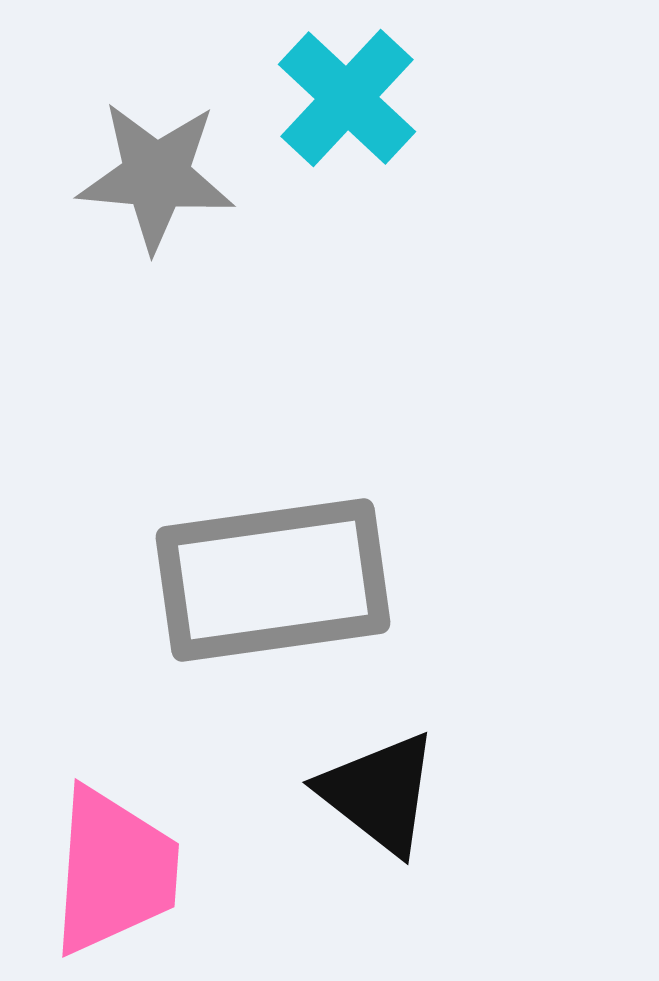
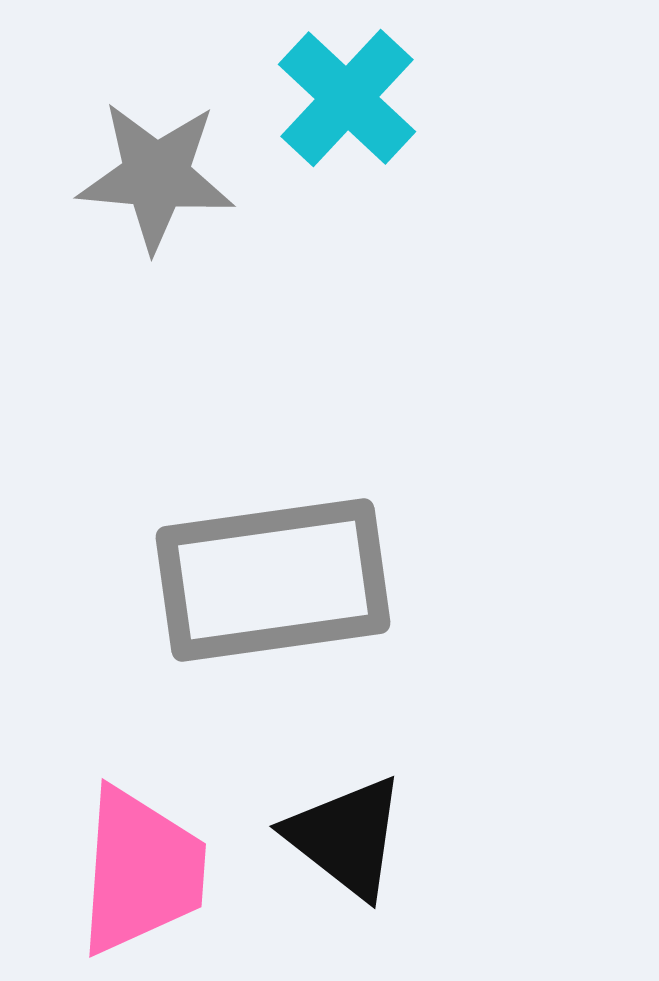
black triangle: moved 33 px left, 44 px down
pink trapezoid: moved 27 px right
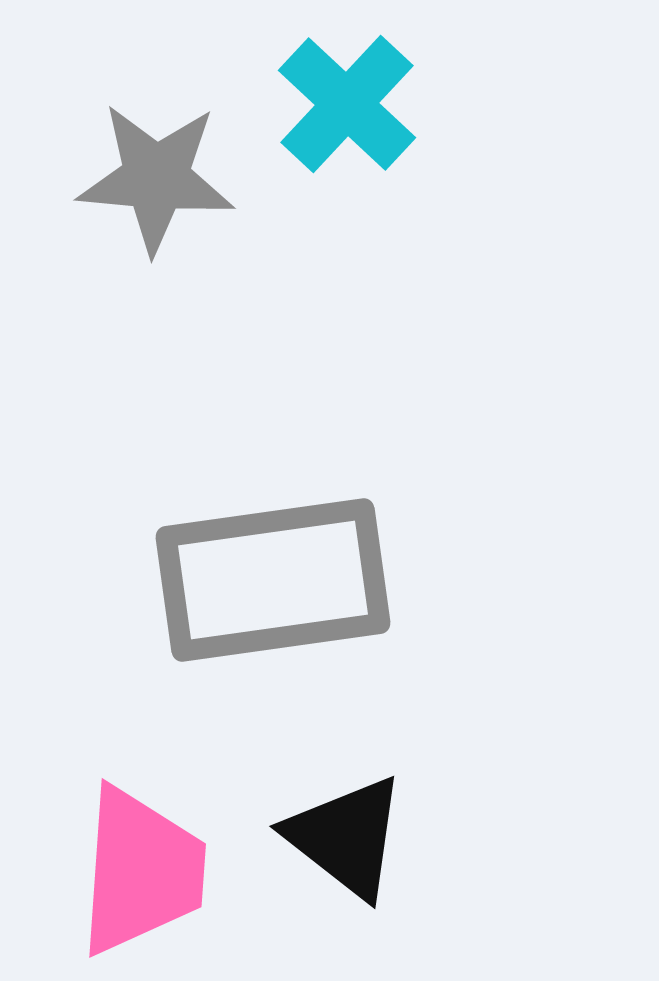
cyan cross: moved 6 px down
gray star: moved 2 px down
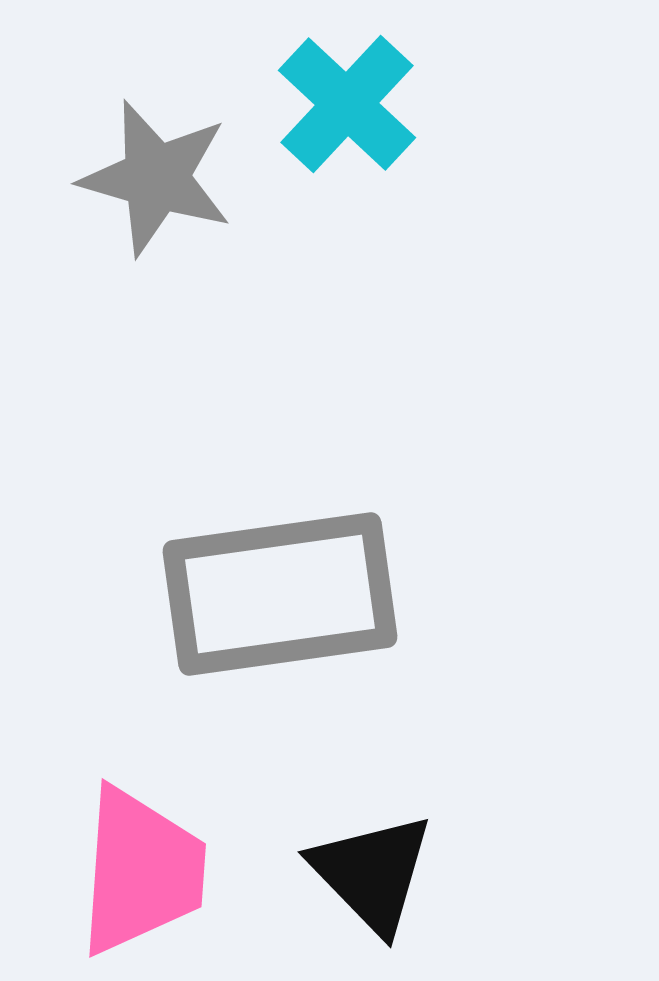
gray star: rotated 11 degrees clockwise
gray rectangle: moved 7 px right, 14 px down
black triangle: moved 26 px right, 36 px down; rotated 8 degrees clockwise
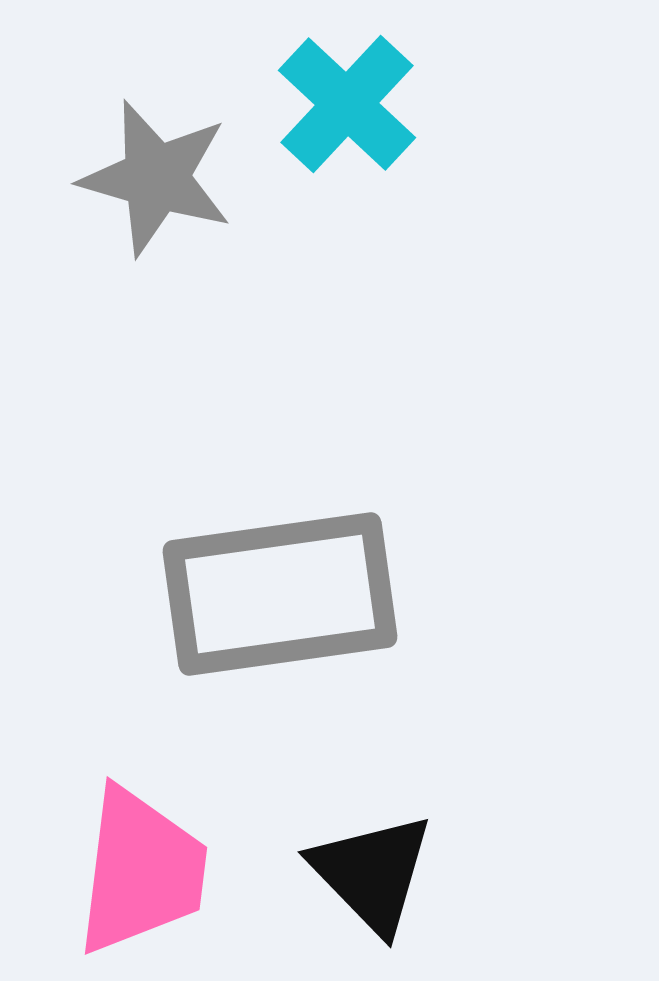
pink trapezoid: rotated 3 degrees clockwise
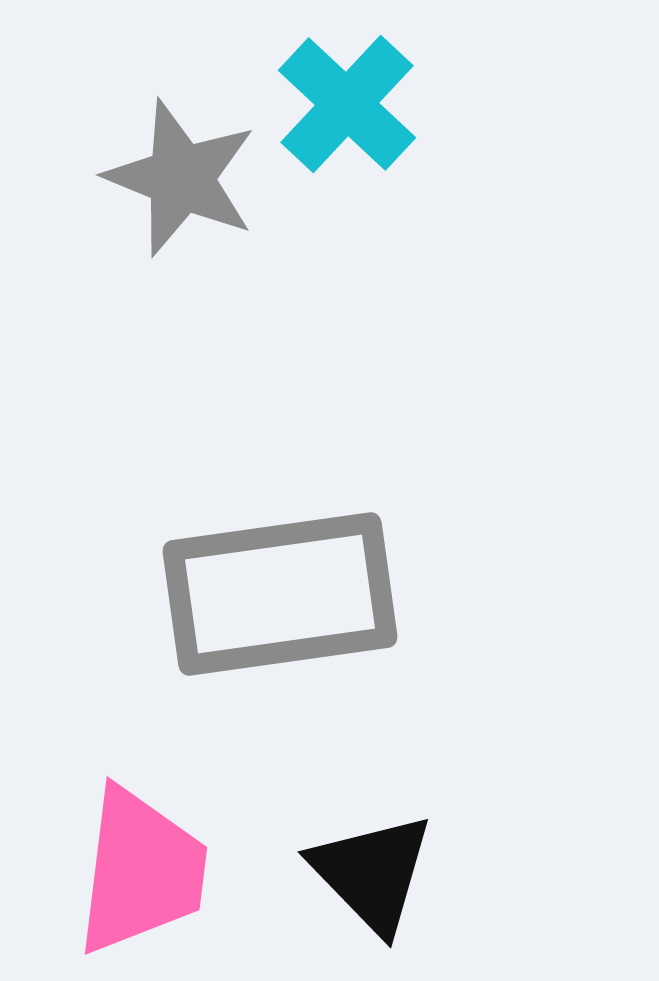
gray star: moved 25 px right; rotated 6 degrees clockwise
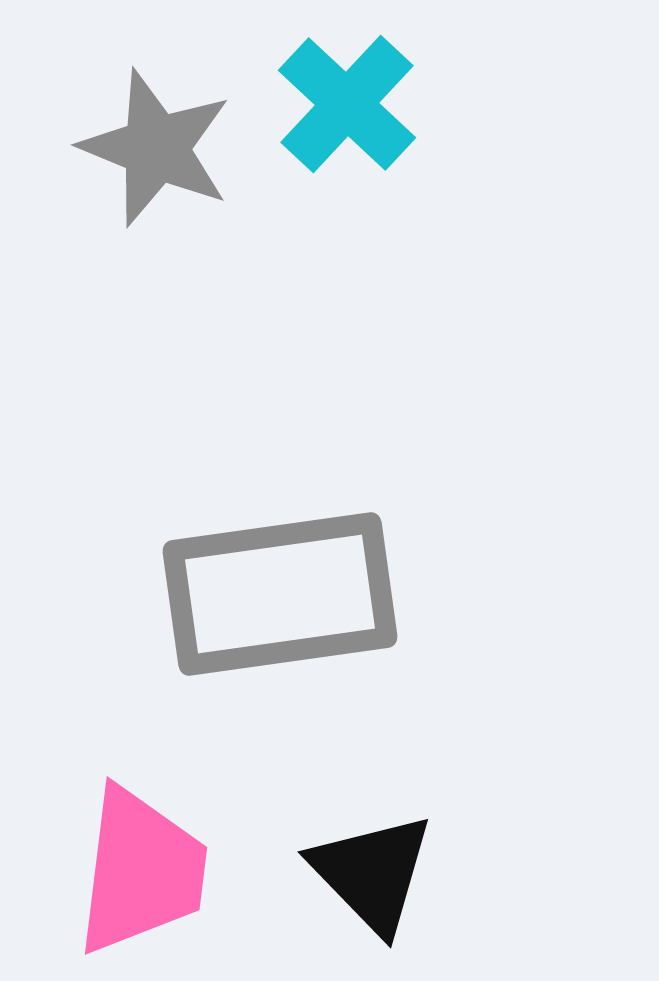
gray star: moved 25 px left, 30 px up
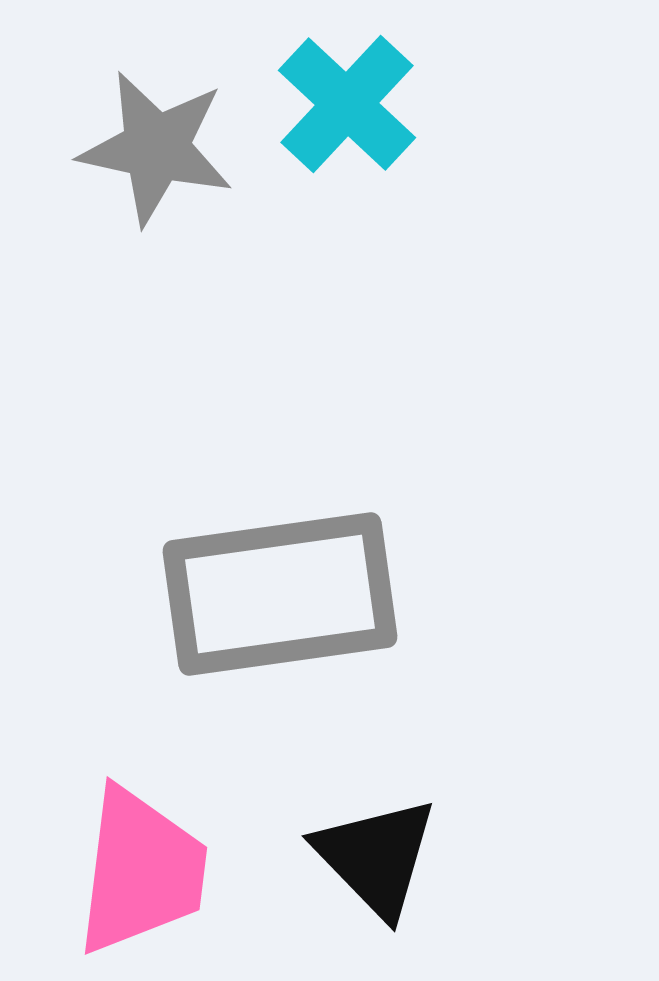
gray star: rotated 10 degrees counterclockwise
black triangle: moved 4 px right, 16 px up
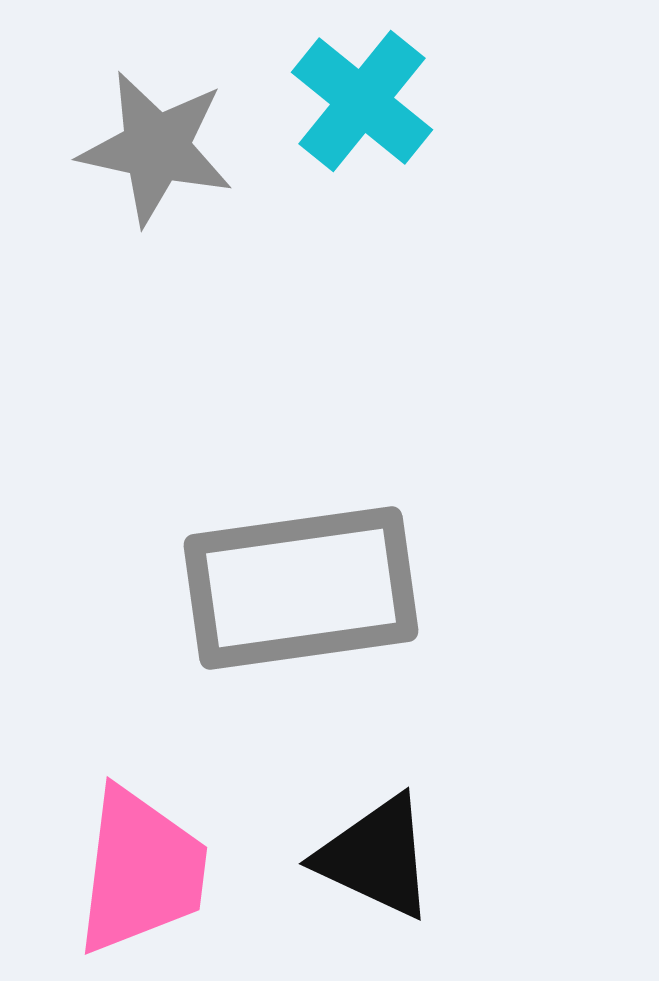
cyan cross: moved 15 px right, 3 px up; rotated 4 degrees counterclockwise
gray rectangle: moved 21 px right, 6 px up
black triangle: rotated 21 degrees counterclockwise
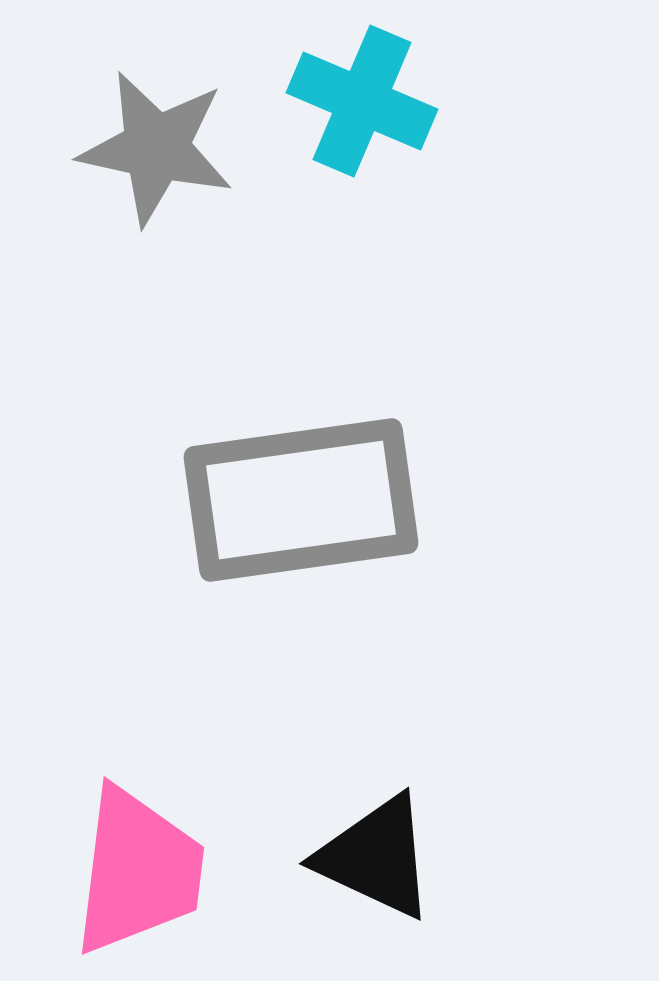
cyan cross: rotated 16 degrees counterclockwise
gray rectangle: moved 88 px up
pink trapezoid: moved 3 px left
